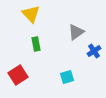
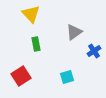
gray triangle: moved 2 px left
red square: moved 3 px right, 1 px down
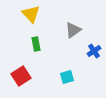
gray triangle: moved 1 px left, 2 px up
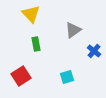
blue cross: rotated 16 degrees counterclockwise
